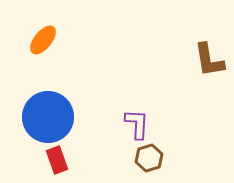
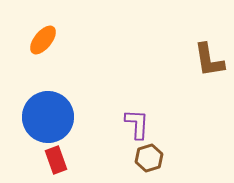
red rectangle: moved 1 px left
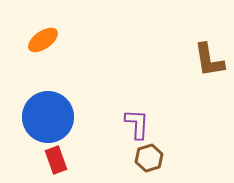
orange ellipse: rotated 16 degrees clockwise
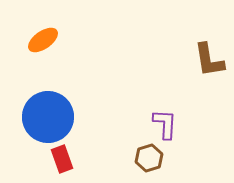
purple L-shape: moved 28 px right
red rectangle: moved 6 px right, 1 px up
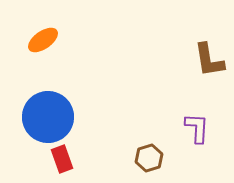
purple L-shape: moved 32 px right, 4 px down
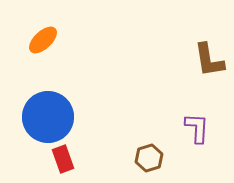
orange ellipse: rotated 8 degrees counterclockwise
red rectangle: moved 1 px right
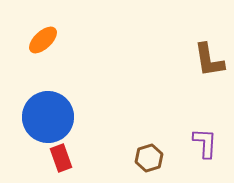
purple L-shape: moved 8 px right, 15 px down
red rectangle: moved 2 px left, 1 px up
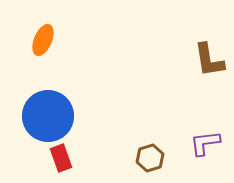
orange ellipse: rotated 24 degrees counterclockwise
blue circle: moved 1 px up
purple L-shape: rotated 100 degrees counterclockwise
brown hexagon: moved 1 px right
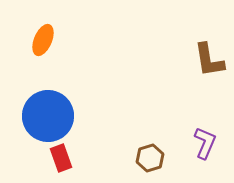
purple L-shape: rotated 120 degrees clockwise
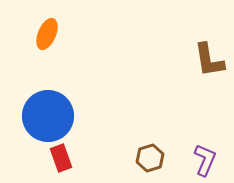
orange ellipse: moved 4 px right, 6 px up
purple L-shape: moved 17 px down
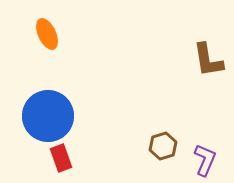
orange ellipse: rotated 48 degrees counterclockwise
brown L-shape: moved 1 px left
brown hexagon: moved 13 px right, 12 px up
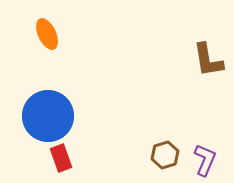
brown hexagon: moved 2 px right, 9 px down
